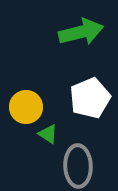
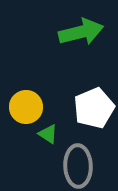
white pentagon: moved 4 px right, 10 px down
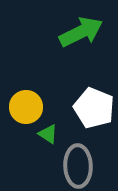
green arrow: rotated 12 degrees counterclockwise
white pentagon: rotated 27 degrees counterclockwise
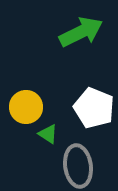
gray ellipse: rotated 6 degrees counterclockwise
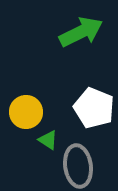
yellow circle: moved 5 px down
green triangle: moved 6 px down
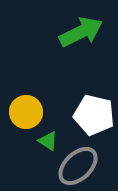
white pentagon: moved 7 px down; rotated 9 degrees counterclockwise
green triangle: moved 1 px down
gray ellipse: rotated 54 degrees clockwise
